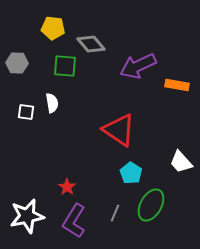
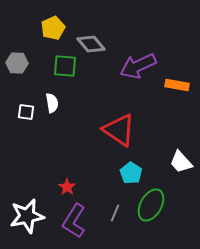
yellow pentagon: rotated 30 degrees counterclockwise
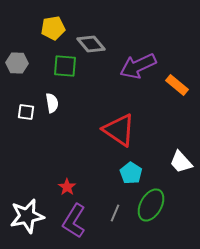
yellow pentagon: rotated 15 degrees clockwise
orange rectangle: rotated 30 degrees clockwise
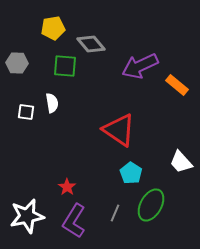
purple arrow: moved 2 px right
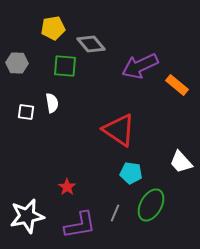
cyan pentagon: rotated 25 degrees counterclockwise
purple L-shape: moved 6 px right, 4 px down; rotated 132 degrees counterclockwise
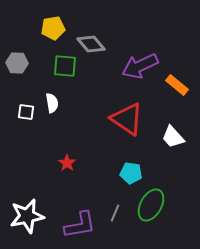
red triangle: moved 8 px right, 11 px up
white trapezoid: moved 8 px left, 25 px up
red star: moved 24 px up
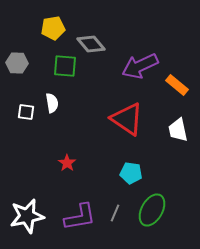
white trapezoid: moved 5 px right, 7 px up; rotated 30 degrees clockwise
green ellipse: moved 1 px right, 5 px down
purple L-shape: moved 8 px up
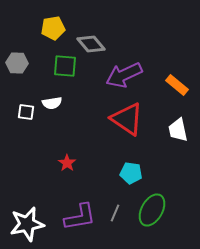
purple arrow: moved 16 px left, 9 px down
white semicircle: rotated 90 degrees clockwise
white star: moved 8 px down
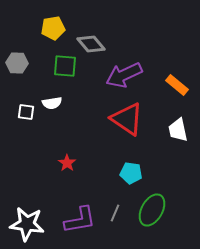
purple L-shape: moved 3 px down
white star: rotated 20 degrees clockwise
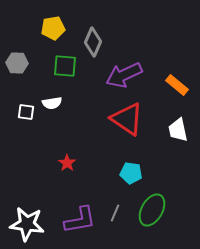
gray diamond: moved 2 px right, 2 px up; rotated 64 degrees clockwise
